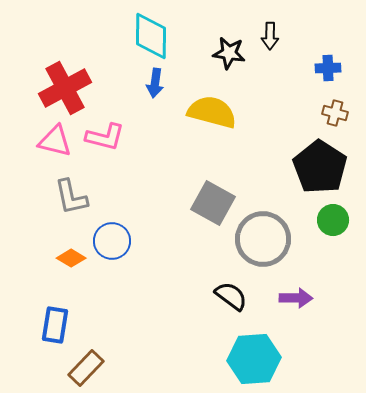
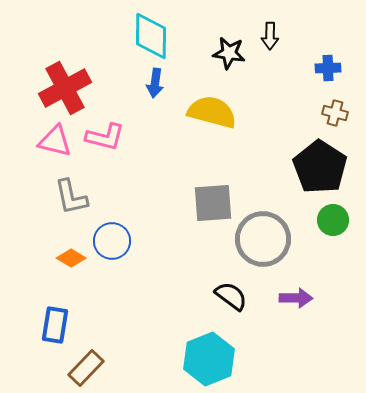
gray square: rotated 33 degrees counterclockwise
cyan hexagon: moved 45 px left; rotated 18 degrees counterclockwise
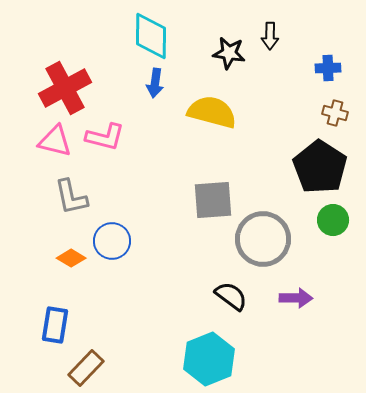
gray square: moved 3 px up
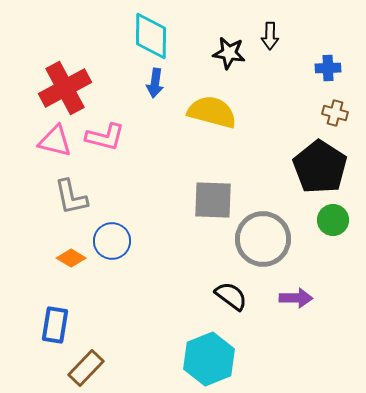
gray square: rotated 6 degrees clockwise
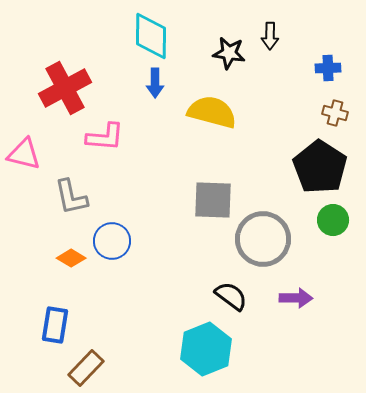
blue arrow: rotated 8 degrees counterclockwise
pink L-shape: rotated 9 degrees counterclockwise
pink triangle: moved 31 px left, 13 px down
cyan hexagon: moved 3 px left, 10 px up
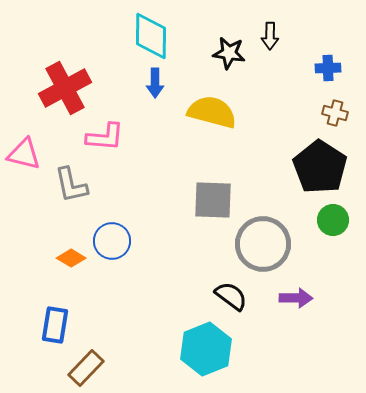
gray L-shape: moved 12 px up
gray circle: moved 5 px down
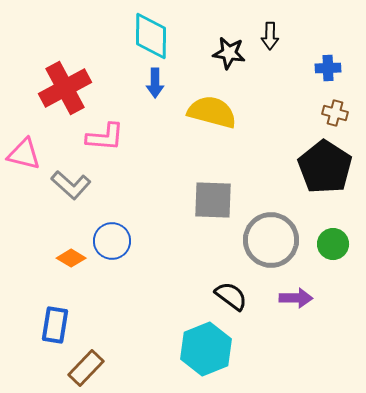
black pentagon: moved 5 px right
gray L-shape: rotated 36 degrees counterclockwise
green circle: moved 24 px down
gray circle: moved 8 px right, 4 px up
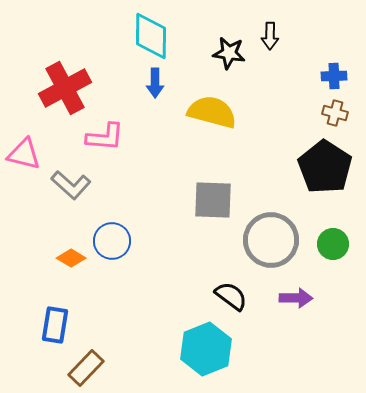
blue cross: moved 6 px right, 8 px down
